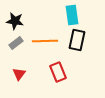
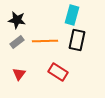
cyan rectangle: rotated 24 degrees clockwise
black star: moved 2 px right, 1 px up
gray rectangle: moved 1 px right, 1 px up
red rectangle: rotated 36 degrees counterclockwise
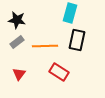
cyan rectangle: moved 2 px left, 2 px up
orange line: moved 5 px down
red rectangle: moved 1 px right
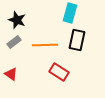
black star: rotated 12 degrees clockwise
gray rectangle: moved 3 px left
orange line: moved 1 px up
red triangle: moved 8 px left; rotated 32 degrees counterclockwise
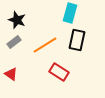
orange line: rotated 30 degrees counterclockwise
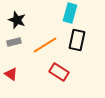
gray rectangle: rotated 24 degrees clockwise
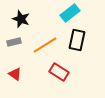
cyan rectangle: rotated 36 degrees clockwise
black star: moved 4 px right, 1 px up
red triangle: moved 4 px right
